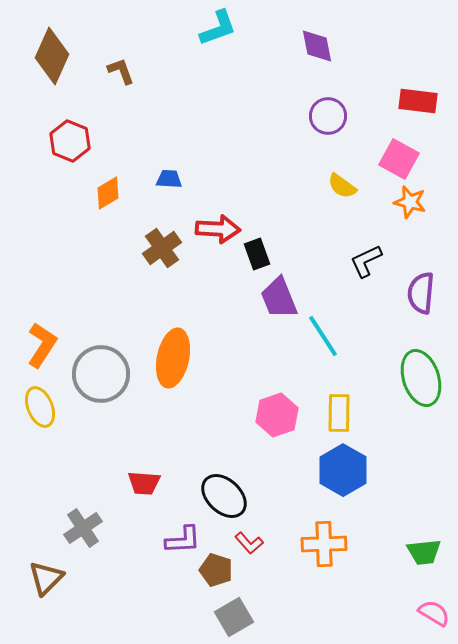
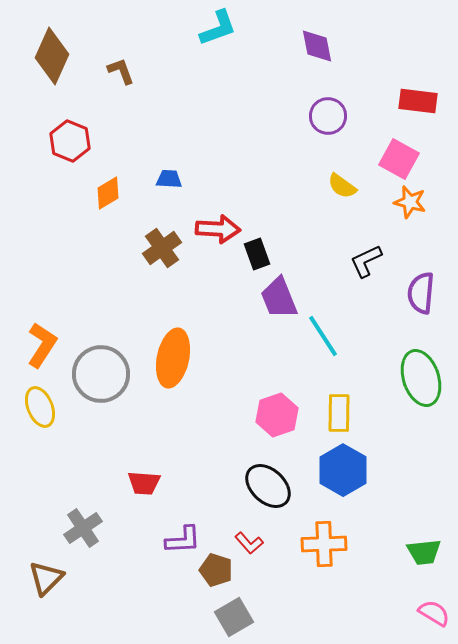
black ellipse: moved 44 px right, 10 px up
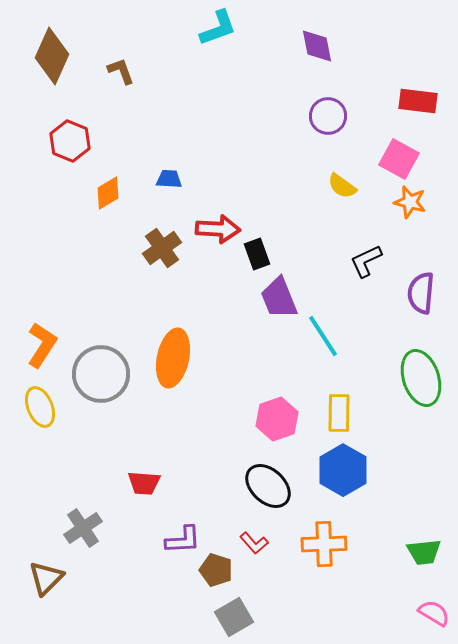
pink hexagon: moved 4 px down
red L-shape: moved 5 px right
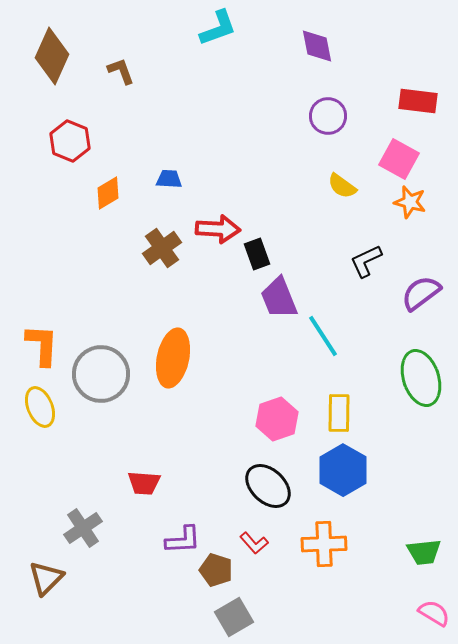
purple semicircle: rotated 48 degrees clockwise
orange L-shape: rotated 30 degrees counterclockwise
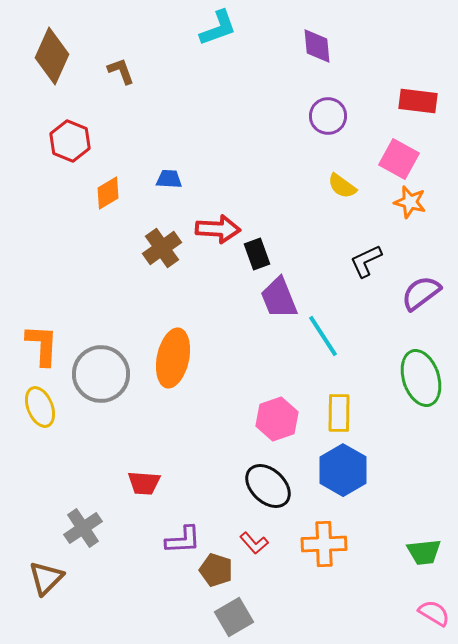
purple diamond: rotated 6 degrees clockwise
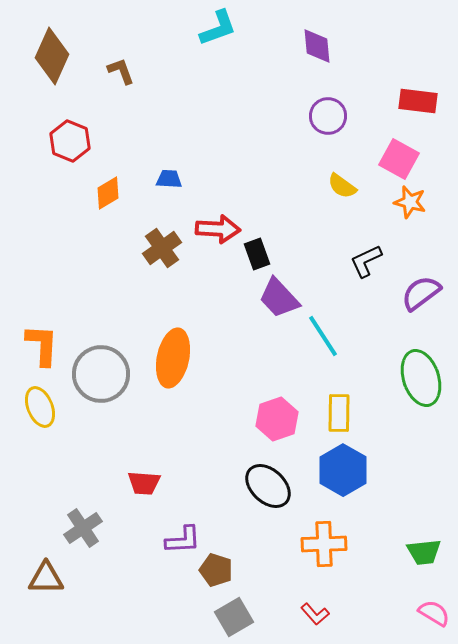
purple trapezoid: rotated 21 degrees counterclockwise
red L-shape: moved 61 px right, 71 px down
brown triangle: rotated 45 degrees clockwise
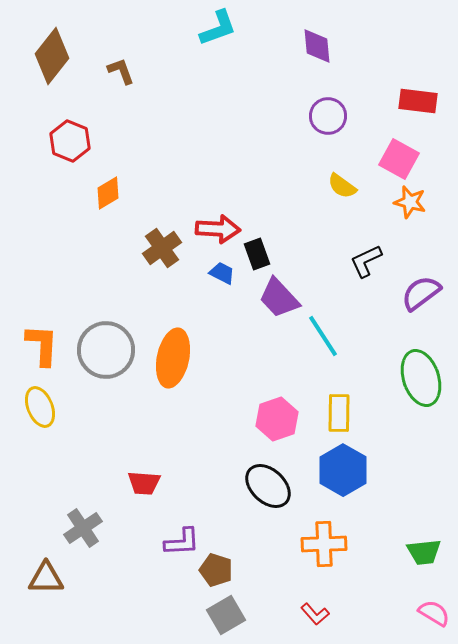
brown diamond: rotated 14 degrees clockwise
blue trapezoid: moved 53 px right, 94 px down; rotated 24 degrees clockwise
gray circle: moved 5 px right, 24 px up
purple L-shape: moved 1 px left, 2 px down
gray square: moved 8 px left, 2 px up
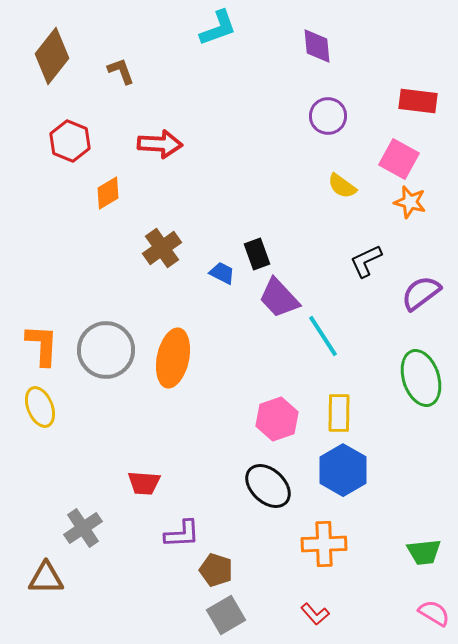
red arrow: moved 58 px left, 85 px up
purple L-shape: moved 8 px up
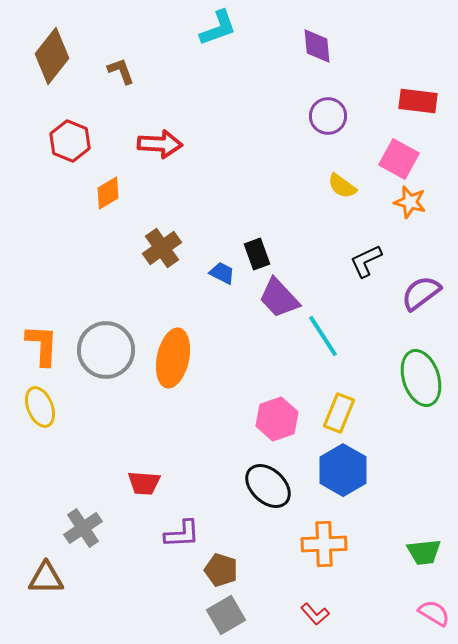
yellow rectangle: rotated 21 degrees clockwise
brown pentagon: moved 5 px right
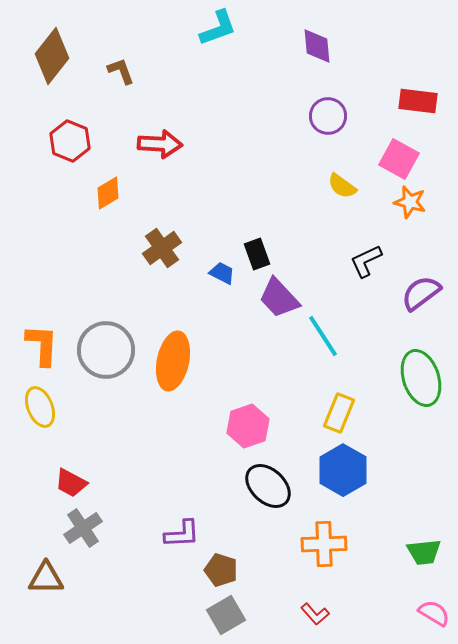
orange ellipse: moved 3 px down
pink hexagon: moved 29 px left, 7 px down
red trapezoid: moved 73 px left; rotated 24 degrees clockwise
